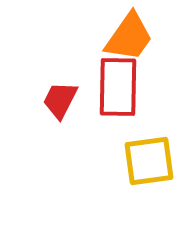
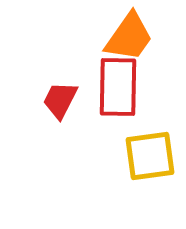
yellow square: moved 1 px right, 5 px up
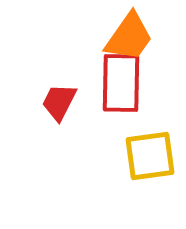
red rectangle: moved 3 px right, 4 px up
red trapezoid: moved 1 px left, 2 px down
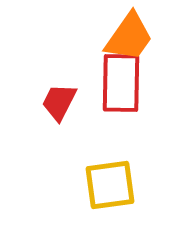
yellow square: moved 40 px left, 29 px down
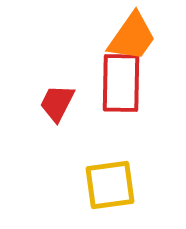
orange trapezoid: moved 3 px right
red trapezoid: moved 2 px left, 1 px down
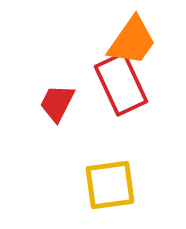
orange trapezoid: moved 4 px down
red rectangle: moved 1 px down; rotated 26 degrees counterclockwise
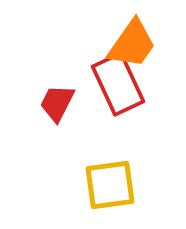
orange trapezoid: moved 3 px down
red rectangle: moved 3 px left
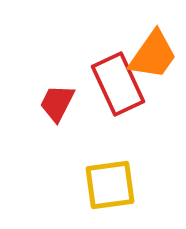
orange trapezoid: moved 21 px right, 11 px down
